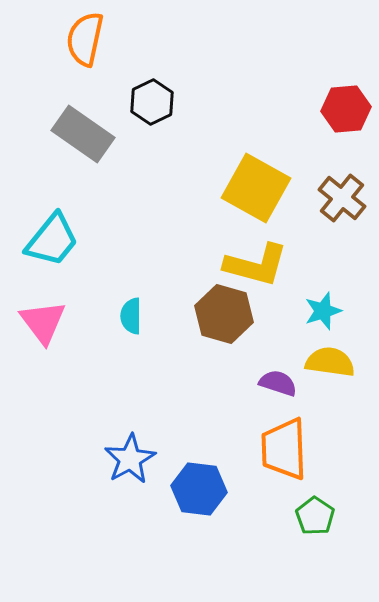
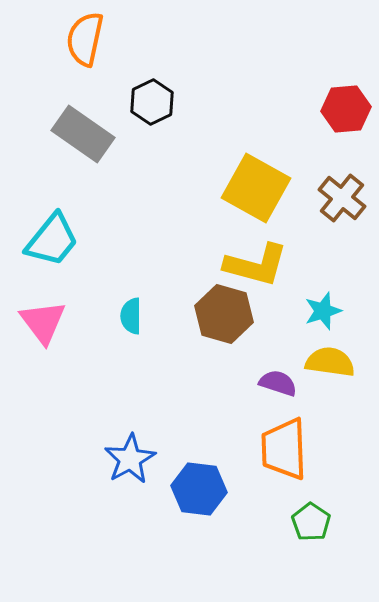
green pentagon: moved 4 px left, 6 px down
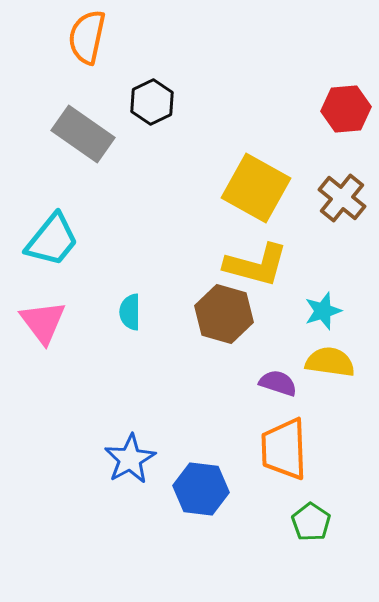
orange semicircle: moved 2 px right, 2 px up
cyan semicircle: moved 1 px left, 4 px up
blue hexagon: moved 2 px right
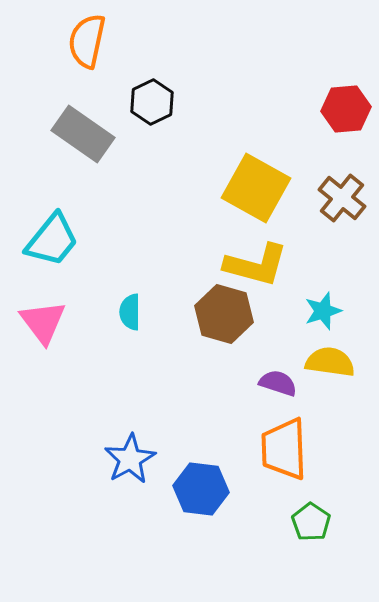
orange semicircle: moved 4 px down
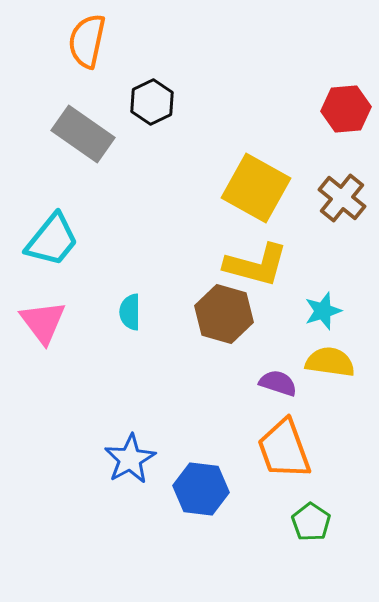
orange trapezoid: rotated 18 degrees counterclockwise
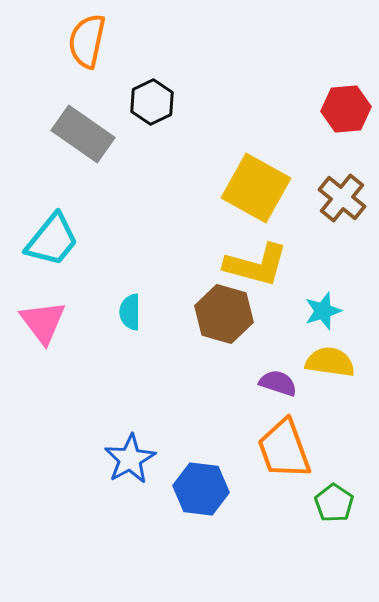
green pentagon: moved 23 px right, 19 px up
